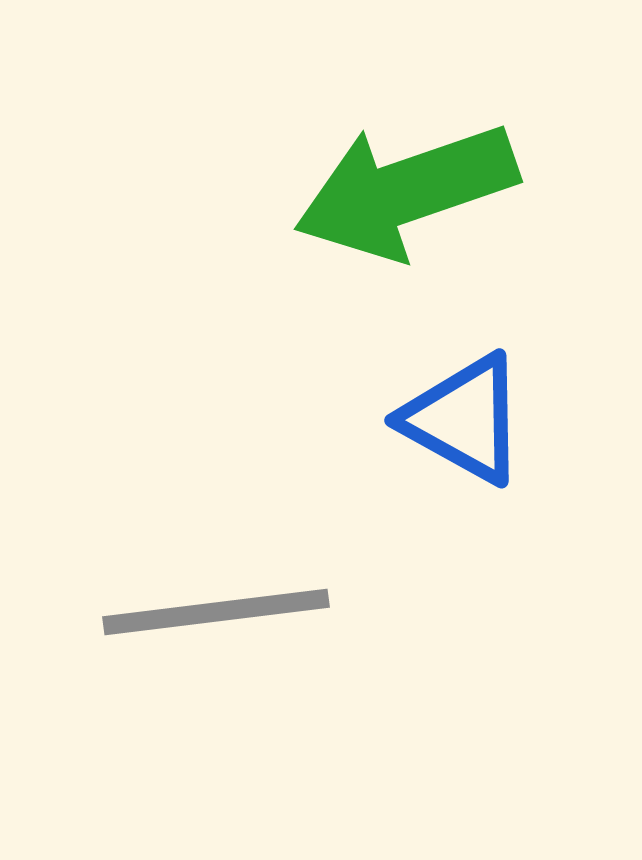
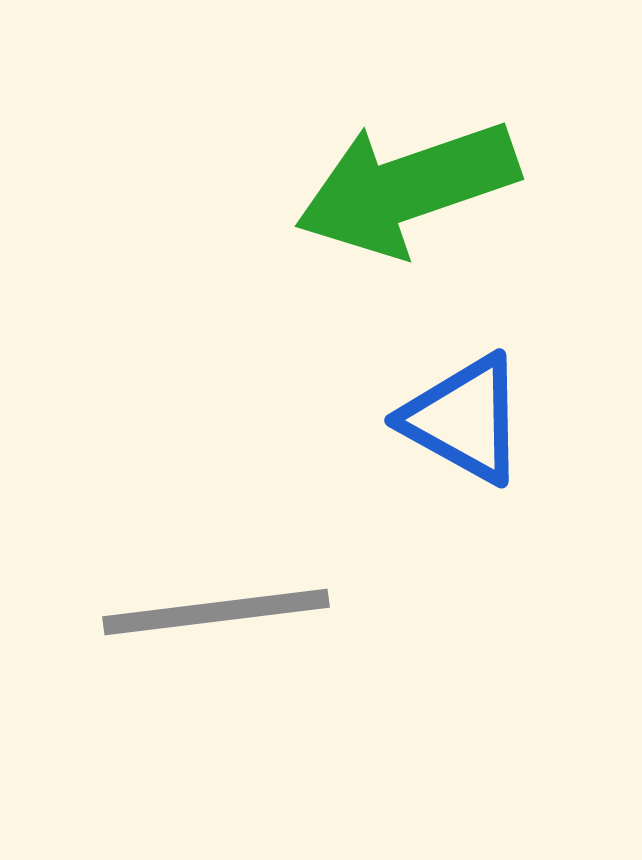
green arrow: moved 1 px right, 3 px up
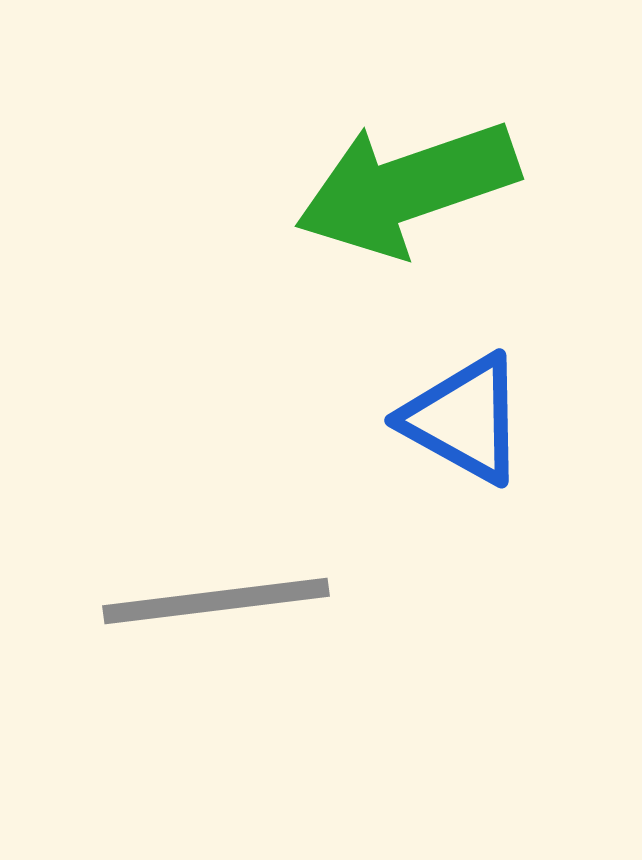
gray line: moved 11 px up
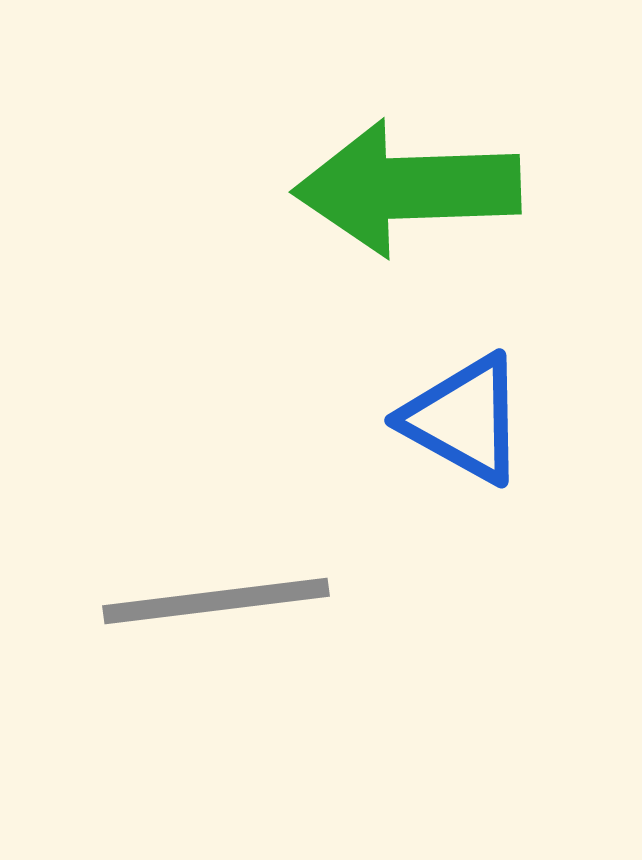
green arrow: rotated 17 degrees clockwise
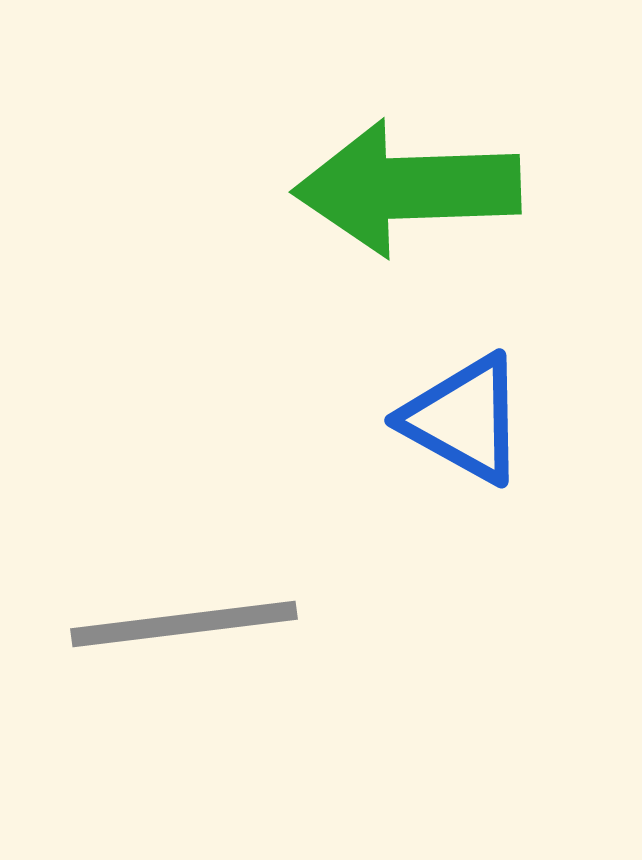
gray line: moved 32 px left, 23 px down
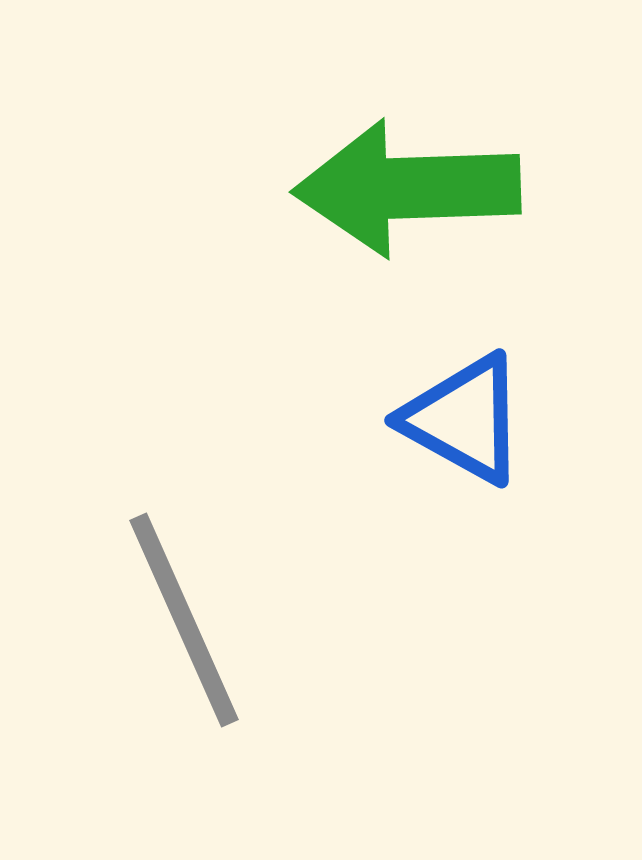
gray line: moved 4 px up; rotated 73 degrees clockwise
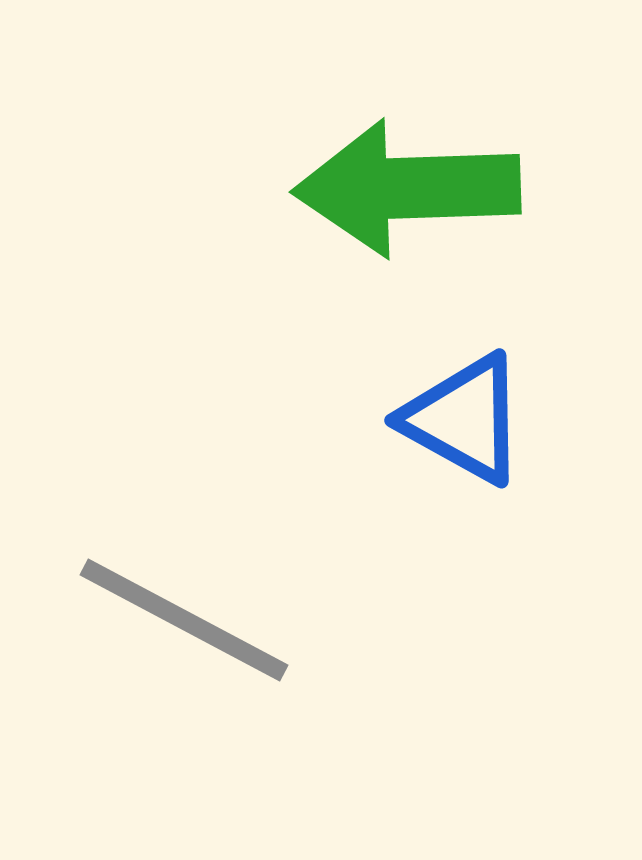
gray line: rotated 38 degrees counterclockwise
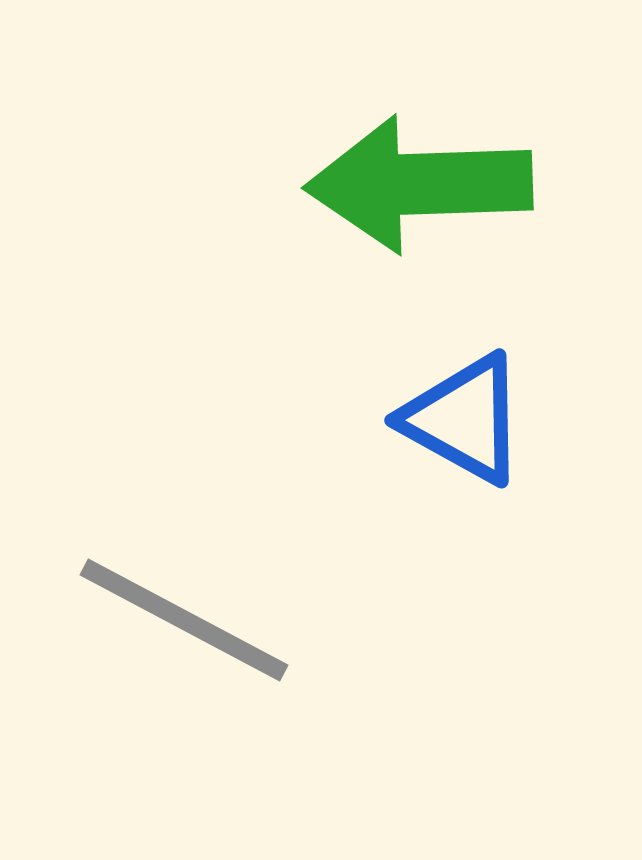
green arrow: moved 12 px right, 4 px up
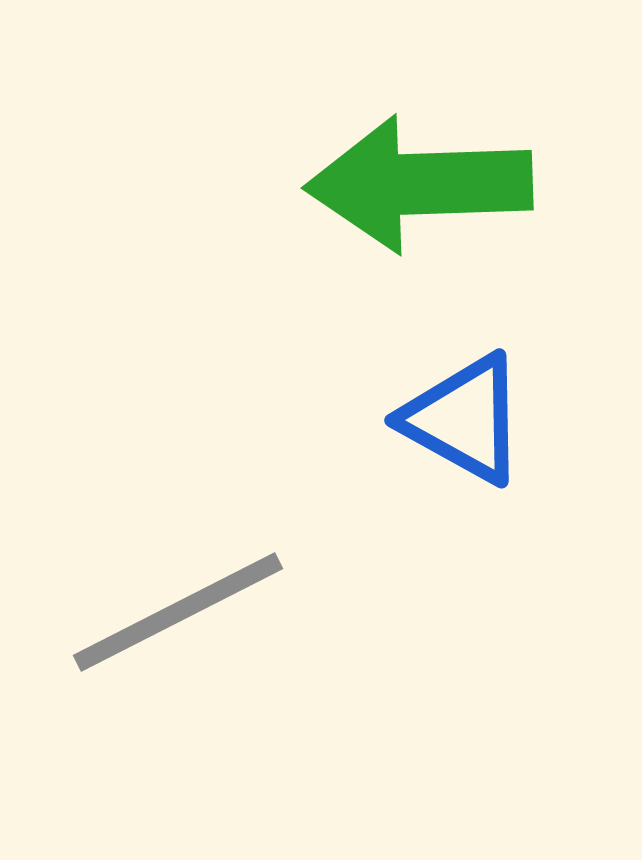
gray line: moved 6 px left, 8 px up; rotated 55 degrees counterclockwise
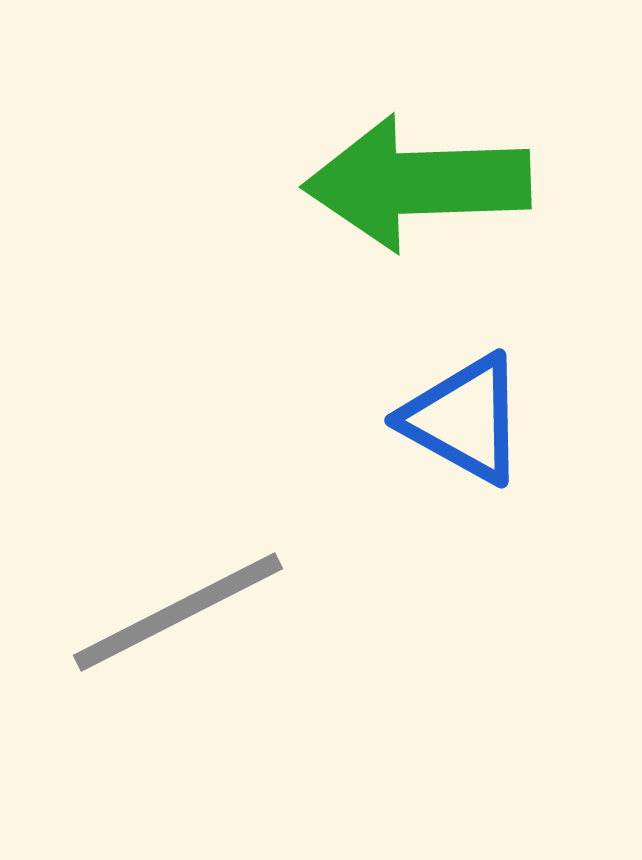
green arrow: moved 2 px left, 1 px up
